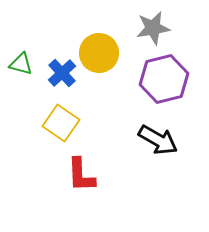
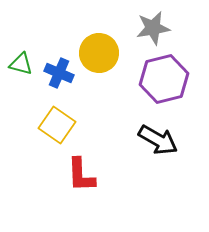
blue cross: moved 3 px left; rotated 24 degrees counterclockwise
yellow square: moved 4 px left, 2 px down
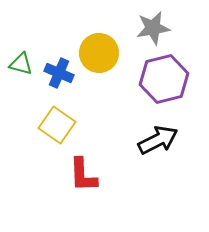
black arrow: rotated 57 degrees counterclockwise
red L-shape: moved 2 px right
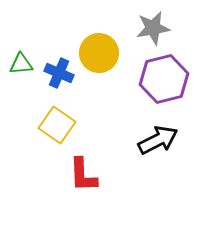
green triangle: rotated 20 degrees counterclockwise
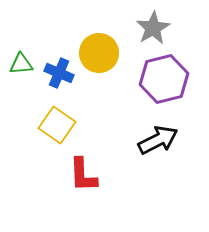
gray star: rotated 20 degrees counterclockwise
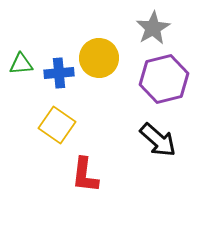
yellow circle: moved 5 px down
blue cross: rotated 28 degrees counterclockwise
black arrow: rotated 69 degrees clockwise
red L-shape: moved 2 px right; rotated 9 degrees clockwise
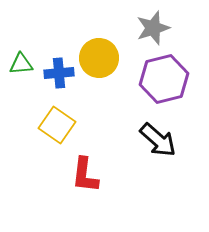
gray star: rotated 12 degrees clockwise
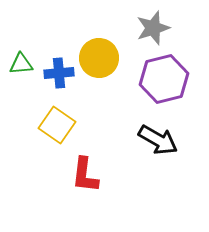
black arrow: rotated 12 degrees counterclockwise
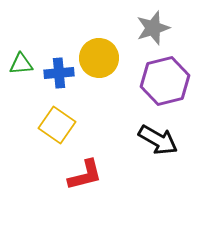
purple hexagon: moved 1 px right, 2 px down
red L-shape: rotated 111 degrees counterclockwise
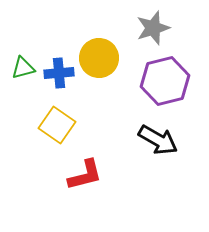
green triangle: moved 2 px right, 4 px down; rotated 10 degrees counterclockwise
